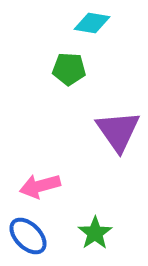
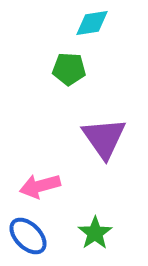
cyan diamond: rotated 18 degrees counterclockwise
purple triangle: moved 14 px left, 7 px down
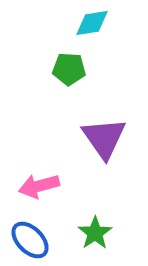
pink arrow: moved 1 px left
blue ellipse: moved 2 px right, 4 px down
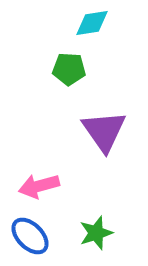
purple triangle: moved 7 px up
green star: moved 1 px right; rotated 16 degrees clockwise
blue ellipse: moved 4 px up
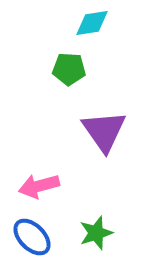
blue ellipse: moved 2 px right, 1 px down
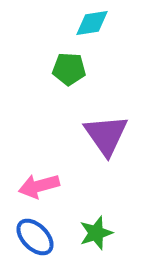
purple triangle: moved 2 px right, 4 px down
blue ellipse: moved 3 px right
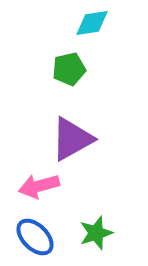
green pentagon: rotated 16 degrees counterclockwise
purple triangle: moved 34 px left, 4 px down; rotated 36 degrees clockwise
